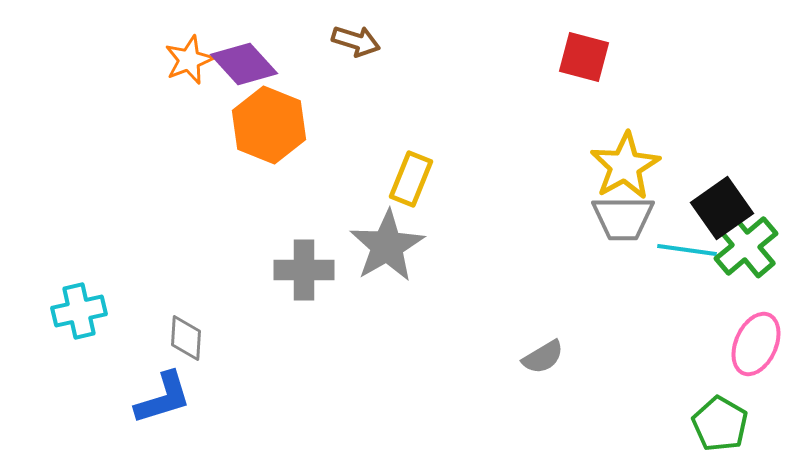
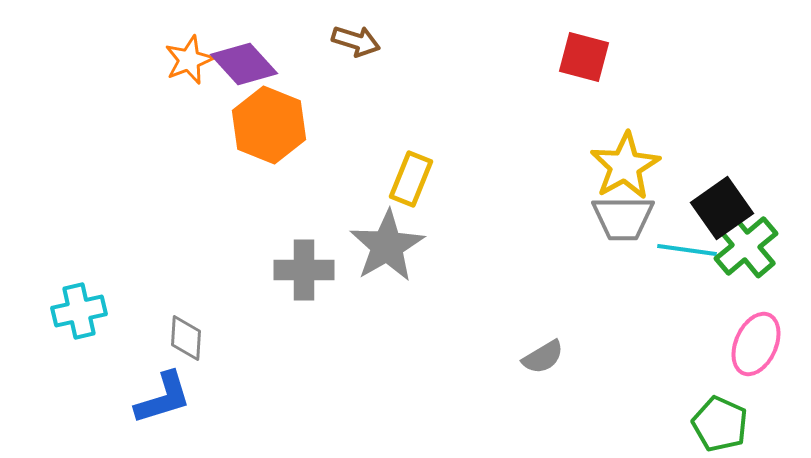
green pentagon: rotated 6 degrees counterclockwise
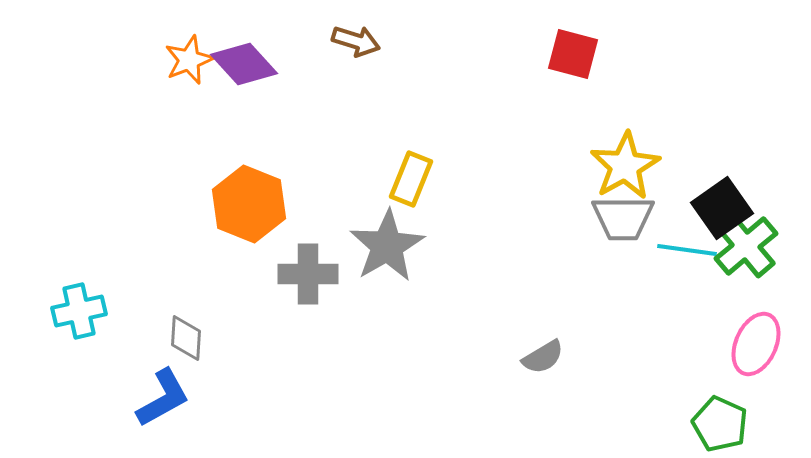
red square: moved 11 px left, 3 px up
orange hexagon: moved 20 px left, 79 px down
gray cross: moved 4 px right, 4 px down
blue L-shape: rotated 12 degrees counterclockwise
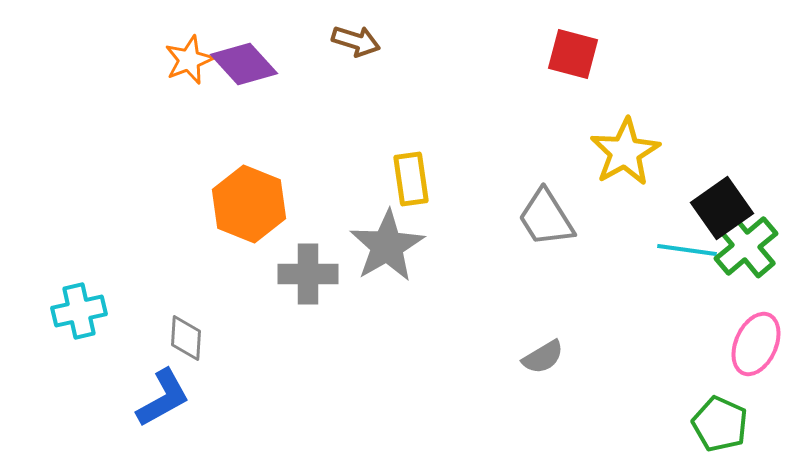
yellow star: moved 14 px up
yellow rectangle: rotated 30 degrees counterclockwise
gray trapezoid: moved 77 px left; rotated 58 degrees clockwise
